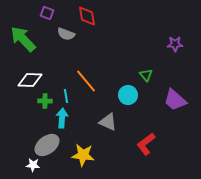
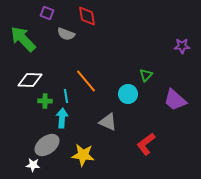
purple star: moved 7 px right, 2 px down
green triangle: rotated 24 degrees clockwise
cyan circle: moved 1 px up
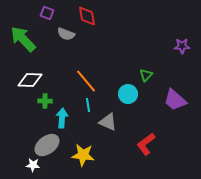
cyan line: moved 22 px right, 9 px down
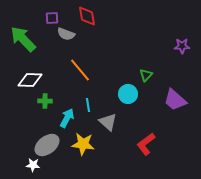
purple square: moved 5 px right, 5 px down; rotated 24 degrees counterclockwise
orange line: moved 6 px left, 11 px up
cyan arrow: moved 5 px right; rotated 24 degrees clockwise
gray triangle: rotated 18 degrees clockwise
yellow star: moved 11 px up
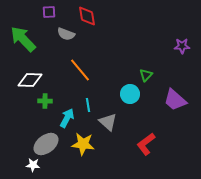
purple square: moved 3 px left, 6 px up
cyan circle: moved 2 px right
gray ellipse: moved 1 px left, 1 px up
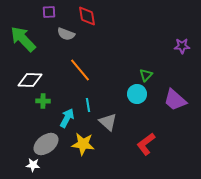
cyan circle: moved 7 px right
green cross: moved 2 px left
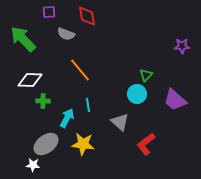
gray triangle: moved 12 px right
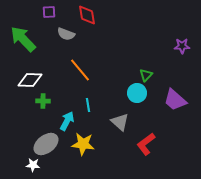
red diamond: moved 1 px up
cyan circle: moved 1 px up
cyan arrow: moved 3 px down
